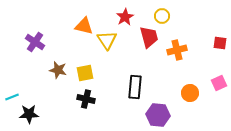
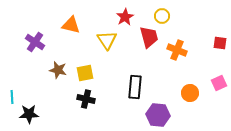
orange triangle: moved 13 px left, 1 px up
orange cross: rotated 36 degrees clockwise
cyan line: rotated 72 degrees counterclockwise
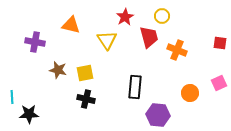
purple cross: rotated 24 degrees counterclockwise
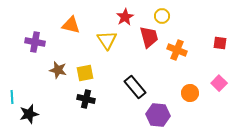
pink square: rotated 21 degrees counterclockwise
black rectangle: rotated 45 degrees counterclockwise
black star: rotated 12 degrees counterclockwise
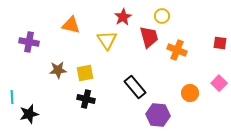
red star: moved 2 px left
purple cross: moved 6 px left
brown star: rotated 18 degrees counterclockwise
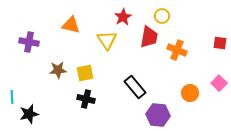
red trapezoid: rotated 25 degrees clockwise
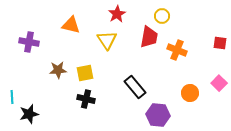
red star: moved 6 px left, 3 px up
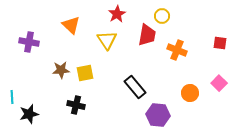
orange triangle: rotated 30 degrees clockwise
red trapezoid: moved 2 px left, 2 px up
brown star: moved 3 px right
black cross: moved 10 px left, 6 px down
